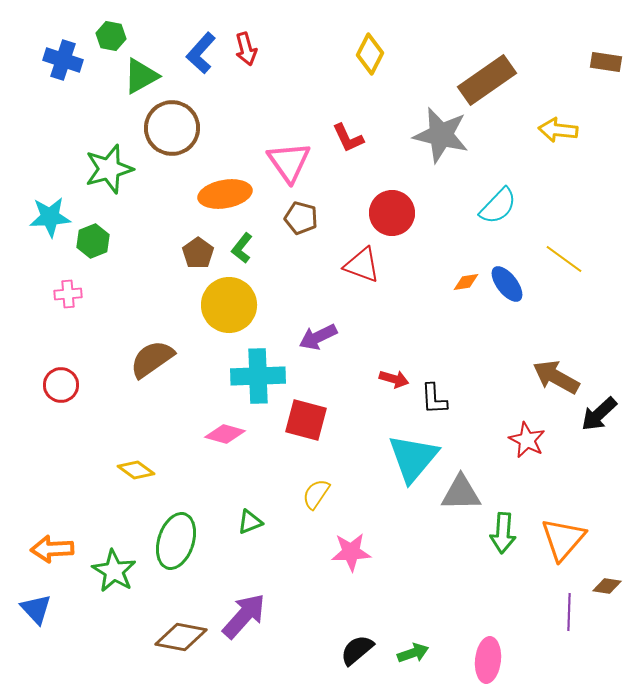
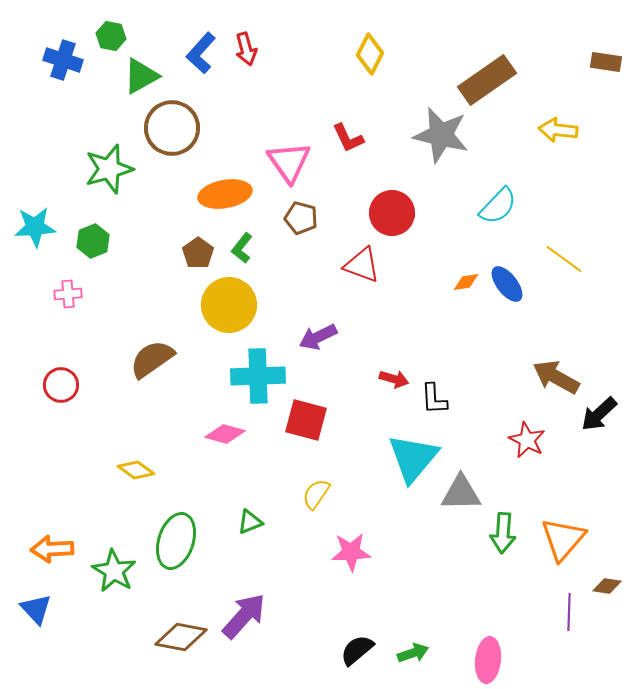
cyan star at (50, 217): moved 15 px left, 10 px down
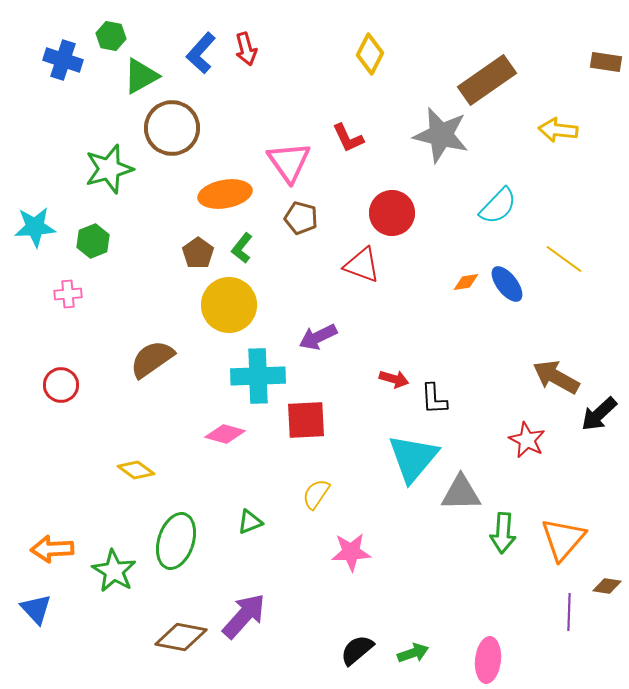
red square at (306, 420): rotated 18 degrees counterclockwise
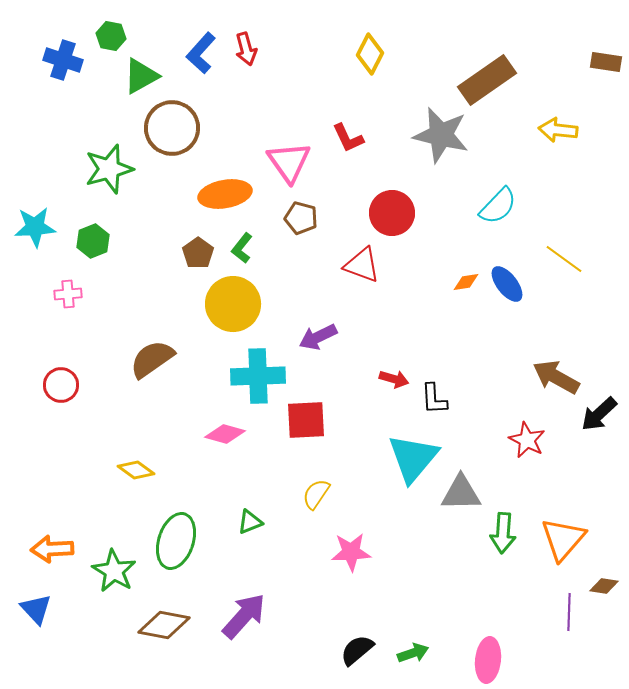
yellow circle at (229, 305): moved 4 px right, 1 px up
brown diamond at (607, 586): moved 3 px left
brown diamond at (181, 637): moved 17 px left, 12 px up
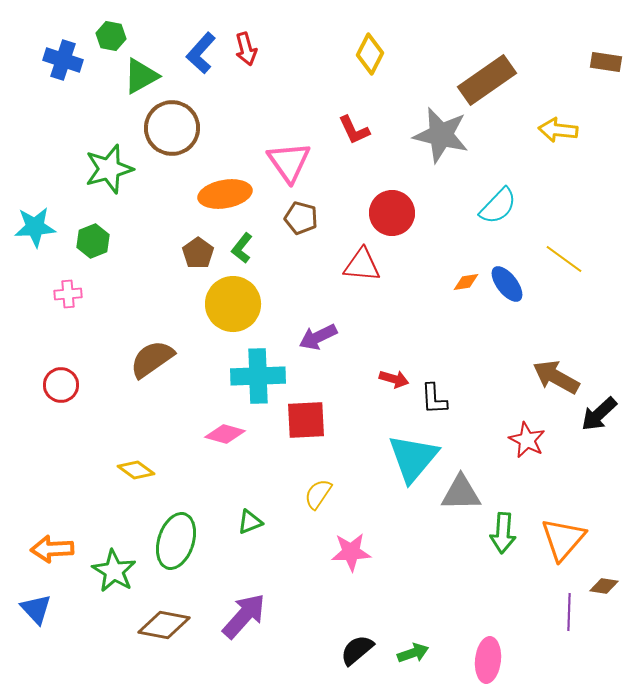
red L-shape at (348, 138): moved 6 px right, 8 px up
red triangle at (362, 265): rotated 15 degrees counterclockwise
yellow semicircle at (316, 494): moved 2 px right
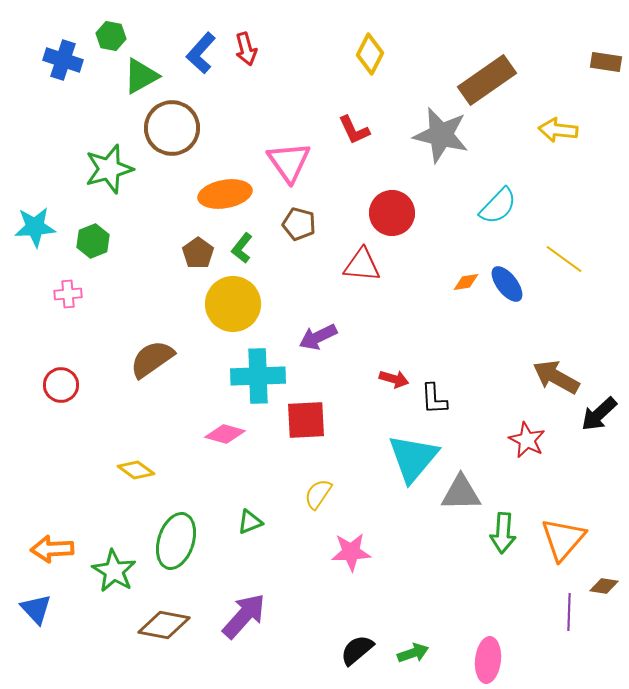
brown pentagon at (301, 218): moved 2 px left, 6 px down
